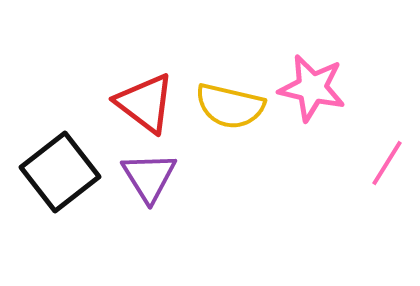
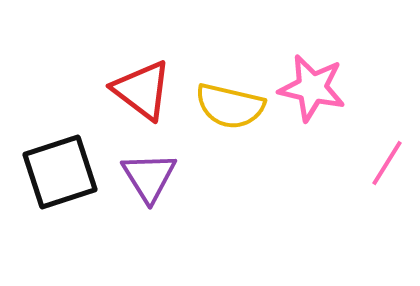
red triangle: moved 3 px left, 13 px up
black square: rotated 20 degrees clockwise
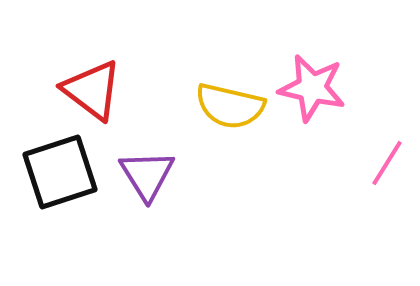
red triangle: moved 50 px left
purple triangle: moved 2 px left, 2 px up
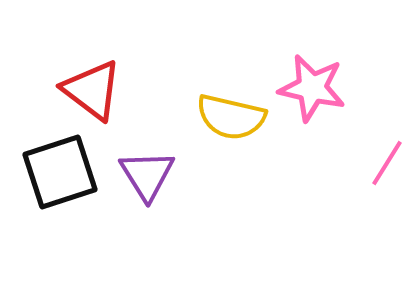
yellow semicircle: moved 1 px right, 11 px down
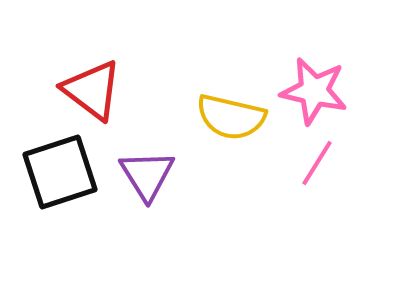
pink star: moved 2 px right, 3 px down
pink line: moved 70 px left
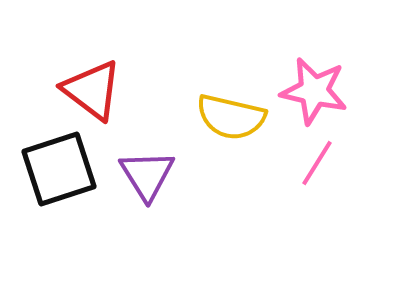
black square: moved 1 px left, 3 px up
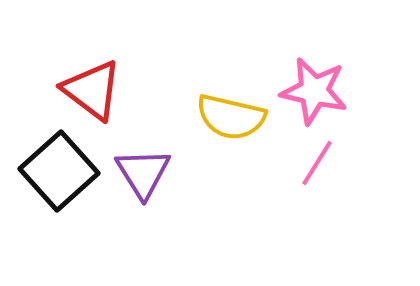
black square: moved 2 px down; rotated 24 degrees counterclockwise
purple triangle: moved 4 px left, 2 px up
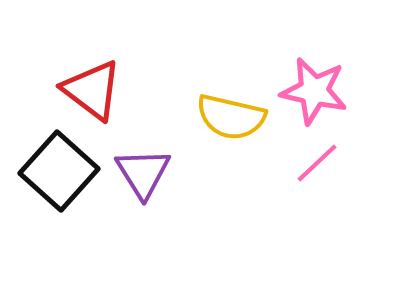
pink line: rotated 15 degrees clockwise
black square: rotated 6 degrees counterclockwise
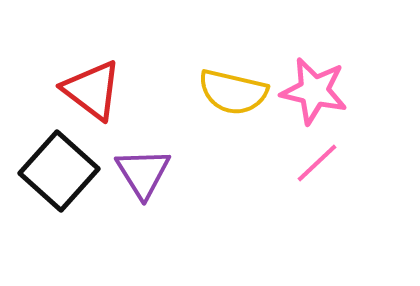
yellow semicircle: moved 2 px right, 25 px up
